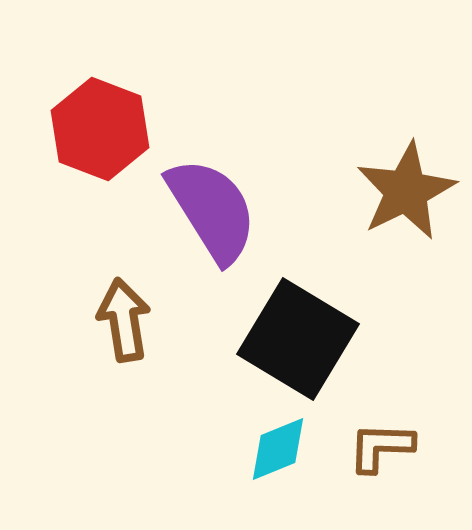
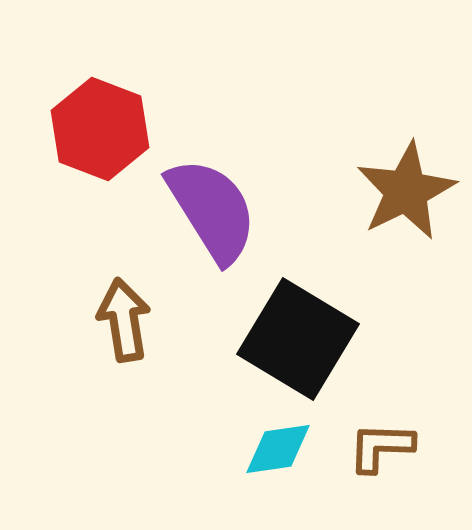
cyan diamond: rotated 14 degrees clockwise
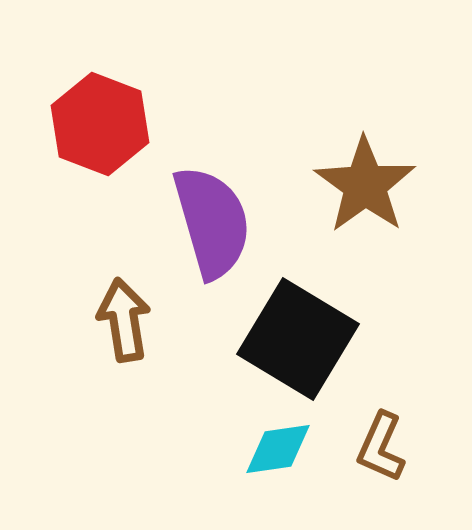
red hexagon: moved 5 px up
brown star: moved 41 px left, 6 px up; rotated 10 degrees counterclockwise
purple semicircle: moved 12 px down; rotated 16 degrees clockwise
brown L-shape: rotated 68 degrees counterclockwise
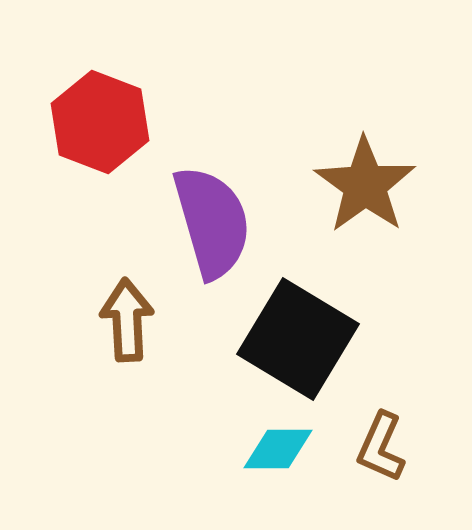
red hexagon: moved 2 px up
brown arrow: moved 3 px right; rotated 6 degrees clockwise
cyan diamond: rotated 8 degrees clockwise
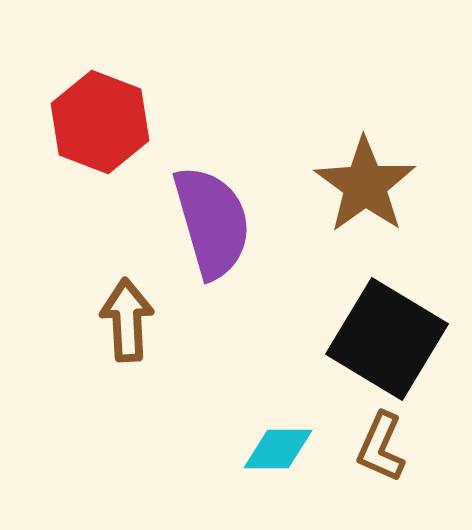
black square: moved 89 px right
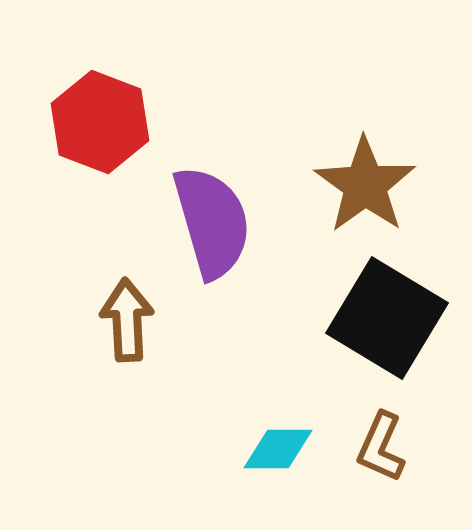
black square: moved 21 px up
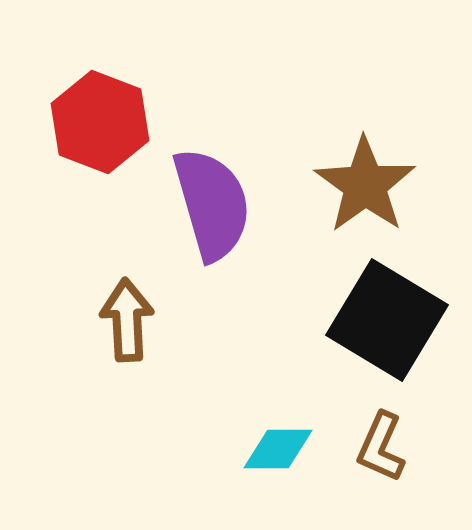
purple semicircle: moved 18 px up
black square: moved 2 px down
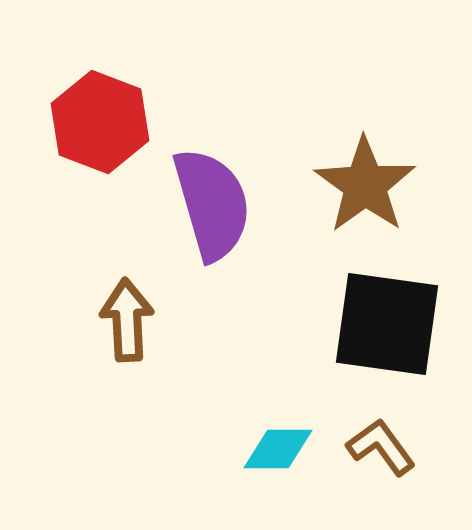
black square: moved 4 px down; rotated 23 degrees counterclockwise
brown L-shape: rotated 120 degrees clockwise
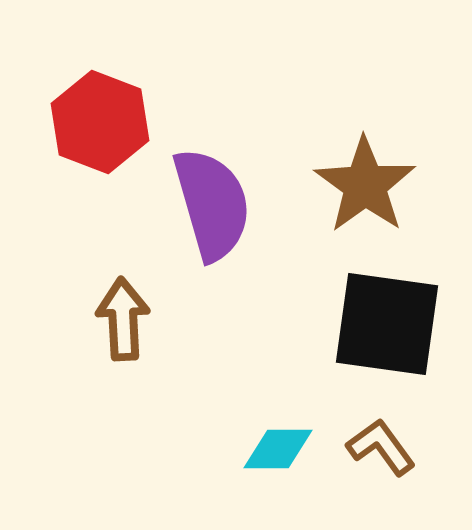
brown arrow: moved 4 px left, 1 px up
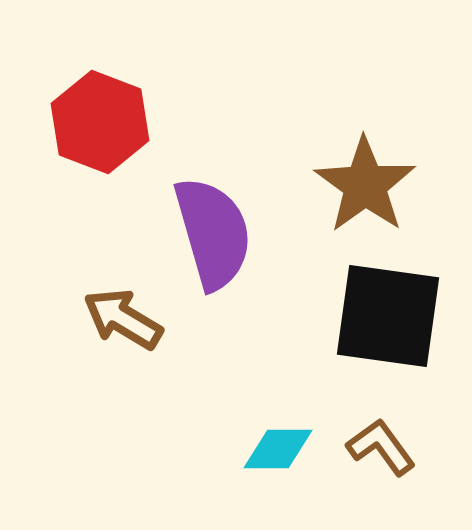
purple semicircle: moved 1 px right, 29 px down
brown arrow: rotated 56 degrees counterclockwise
black square: moved 1 px right, 8 px up
